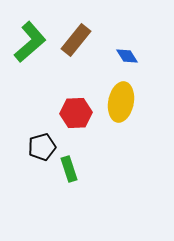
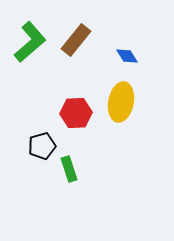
black pentagon: moved 1 px up
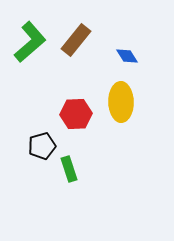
yellow ellipse: rotated 12 degrees counterclockwise
red hexagon: moved 1 px down
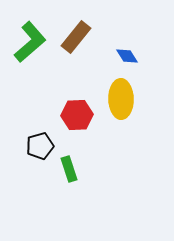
brown rectangle: moved 3 px up
yellow ellipse: moved 3 px up
red hexagon: moved 1 px right, 1 px down
black pentagon: moved 2 px left
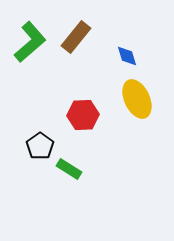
blue diamond: rotated 15 degrees clockwise
yellow ellipse: moved 16 px right; rotated 24 degrees counterclockwise
red hexagon: moved 6 px right
black pentagon: rotated 20 degrees counterclockwise
green rectangle: rotated 40 degrees counterclockwise
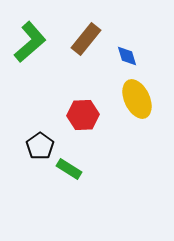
brown rectangle: moved 10 px right, 2 px down
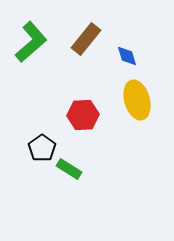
green L-shape: moved 1 px right
yellow ellipse: moved 1 px down; rotated 9 degrees clockwise
black pentagon: moved 2 px right, 2 px down
